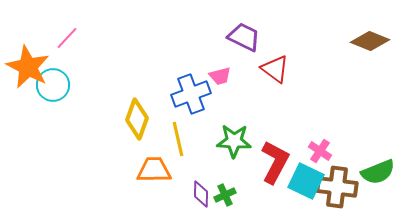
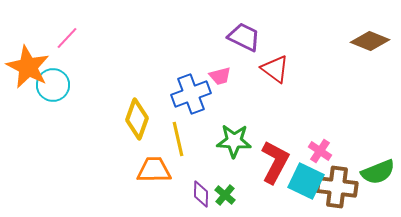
green cross: rotated 25 degrees counterclockwise
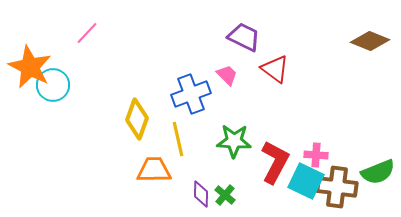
pink line: moved 20 px right, 5 px up
orange star: moved 2 px right
pink trapezoid: moved 7 px right, 1 px up; rotated 120 degrees counterclockwise
pink cross: moved 4 px left, 4 px down; rotated 30 degrees counterclockwise
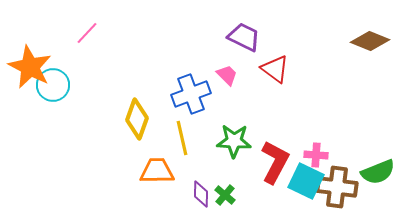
yellow line: moved 4 px right, 1 px up
orange trapezoid: moved 3 px right, 1 px down
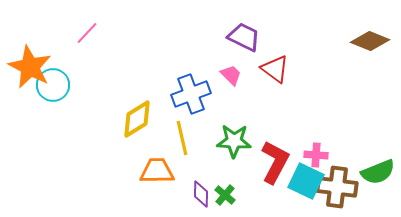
pink trapezoid: moved 4 px right
yellow diamond: rotated 39 degrees clockwise
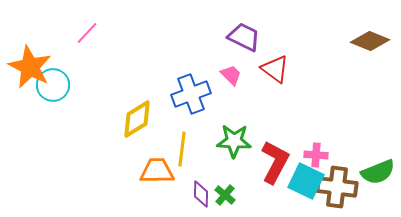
yellow line: moved 11 px down; rotated 20 degrees clockwise
